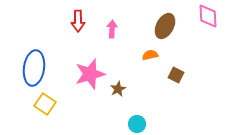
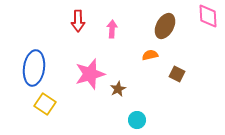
brown square: moved 1 px right, 1 px up
cyan circle: moved 4 px up
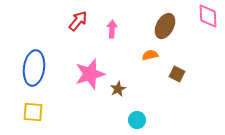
red arrow: rotated 140 degrees counterclockwise
yellow square: moved 12 px left, 8 px down; rotated 30 degrees counterclockwise
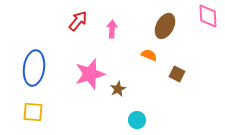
orange semicircle: moved 1 px left; rotated 35 degrees clockwise
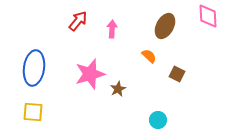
orange semicircle: moved 1 px down; rotated 21 degrees clockwise
cyan circle: moved 21 px right
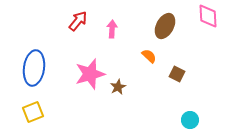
brown star: moved 2 px up
yellow square: rotated 25 degrees counterclockwise
cyan circle: moved 32 px right
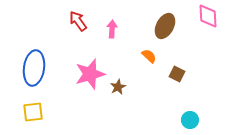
red arrow: rotated 75 degrees counterclockwise
yellow square: rotated 15 degrees clockwise
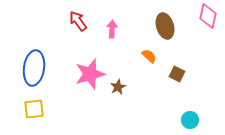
pink diamond: rotated 15 degrees clockwise
brown ellipse: rotated 45 degrees counterclockwise
yellow square: moved 1 px right, 3 px up
